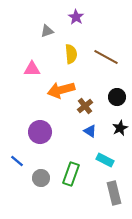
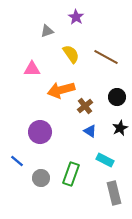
yellow semicircle: rotated 30 degrees counterclockwise
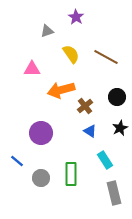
purple circle: moved 1 px right, 1 px down
cyan rectangle: rotated 30 degrees clockwise
green rectangle: rotated 20 degrees counterclockwise
